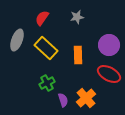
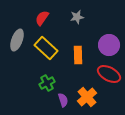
orange cross: moved 1 px right, 1 px up
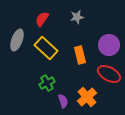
red semicircle: moved 1 px down
orange rectangle: moved 2 px right; rotated 12 degrees counterclockwise
purple semicircle: moved 1 px down
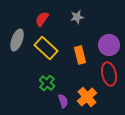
red ellipse: rotated 50 degrees clockwise
green cross: rotated 21 degrees counterclockwise
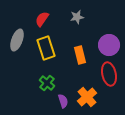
yellow rectangle: rotated 30 degrees clockwise
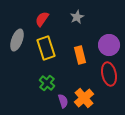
gray star: rotated 16 degrees counterclockwise
orange cross: moved 3 px left, 1 px down
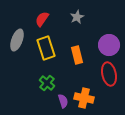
orange rectangle: moved 3 px left
orange cross: rotated 36 degrees counterclockwise
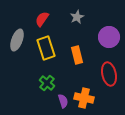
purple circle: moved 8 px up
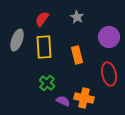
gray star: rotated 16 degrees counterclockwise
yellow rectangle: moved 2 px left, 1 px up; rotated 15 degrees clockwise
purple semicircle: rotated 48 degrees counterclockwise
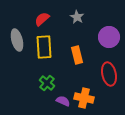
red semicircle: rotated 14 degrees clockwise
gray ellipse: rotated 35 degrees counterclockwise
